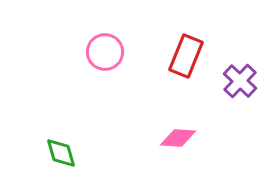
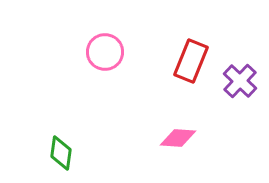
red rectangle: moved 5 px right, 5 px down
green diamond: rotated 24 degrees clockwise
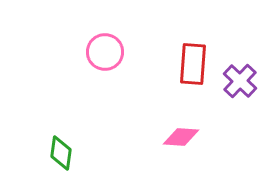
red rectangle: moved 2 px right, 3 px down; rotated 18 degrees counterclockwise
pink diamond: moved 3 px right, 1 px up
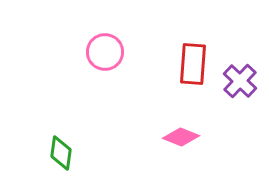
pink diamond: rotated 18 degrees clockwise
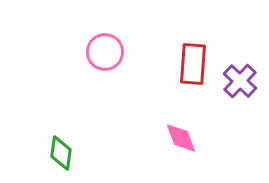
pink diamond: moved 1 px down; rotated 48 degrees clockwise
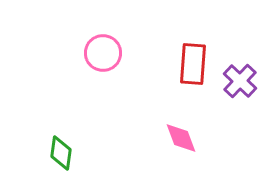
pink circle: moved 2 px left, 1 px down
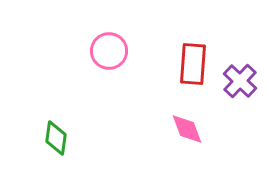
pink circle: moved 6 px right, 2 px up
pink diamond: moved 6 px right, 9 px up
green diamond: moved 5 px left, 15 px up
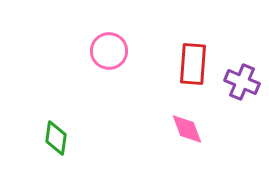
purple cross: moved 2 px right, 1 px down; rotated 20 degrees counterclockwise
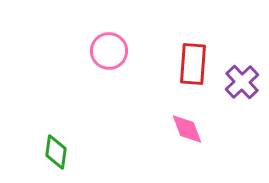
purple cross: rotated 24 degrees clockwise
green diamond: moved 14 px down
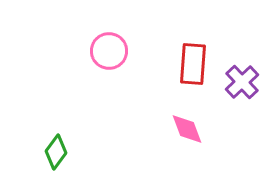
green diamond: rotated 28 degrees clockwise
